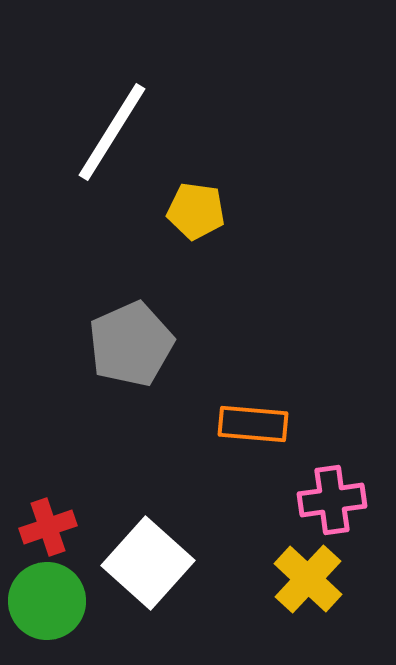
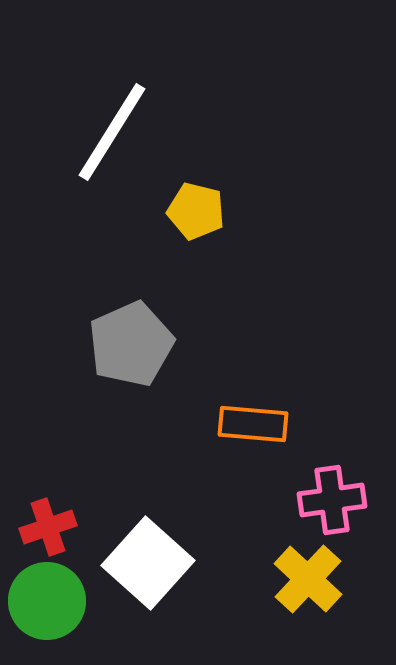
yellow pentagon: rotated 6 degrees clockwise
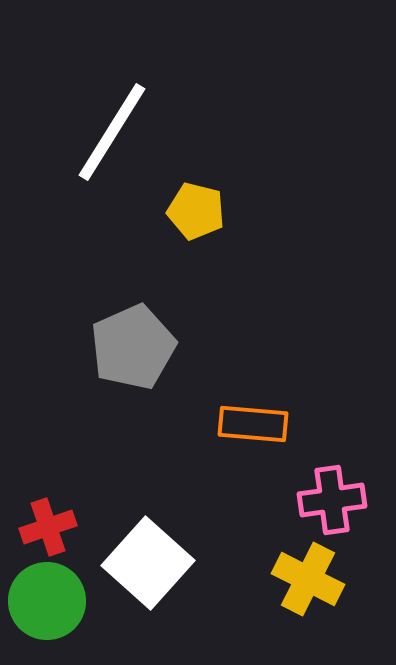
gray pentagon: moved 2 px right, 3 px down
yellow cross: rotated 16 degrees counterclockwise
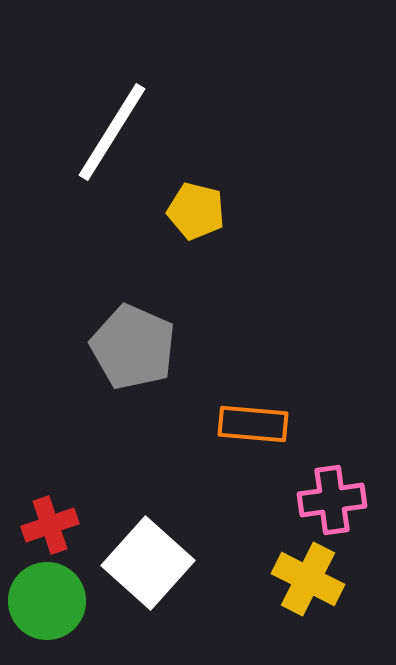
gray pentagon: rotated 24 degrees counterclockwise
red cross: moved 2 px right, 2 px up
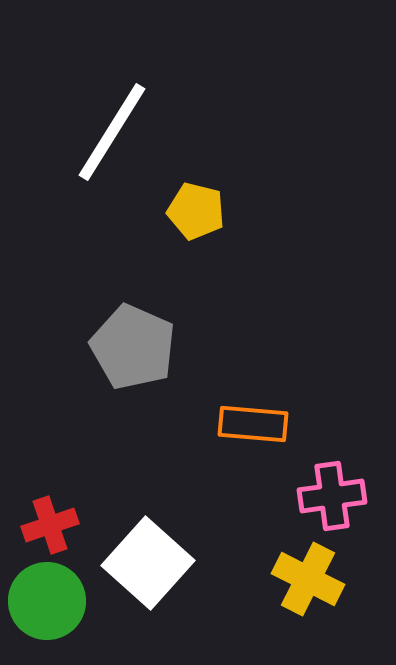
pink cross: moved 4 px up
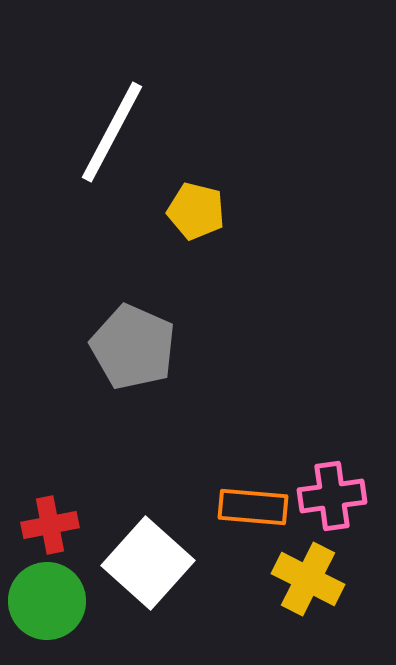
white line: rotated 4 degrees counterclockwise
orange rectangle: moved 83 px down
red cross: rotated 8 degrees clockwise
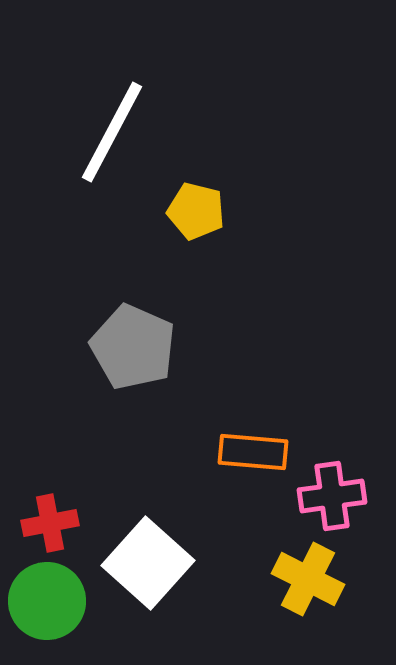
orange rectangle: moved 55 px up
red cross: moved 2 px up
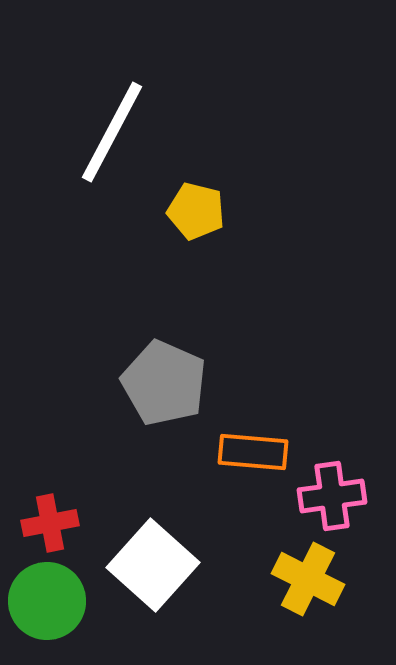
gray pentagon: moved 31 px right, 36 px down
white square: moved 5 px right, 2 px down
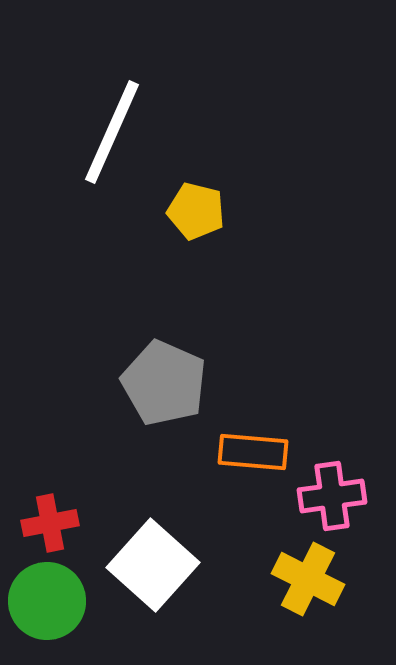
white line: rotated 4 degrees counterclockwise
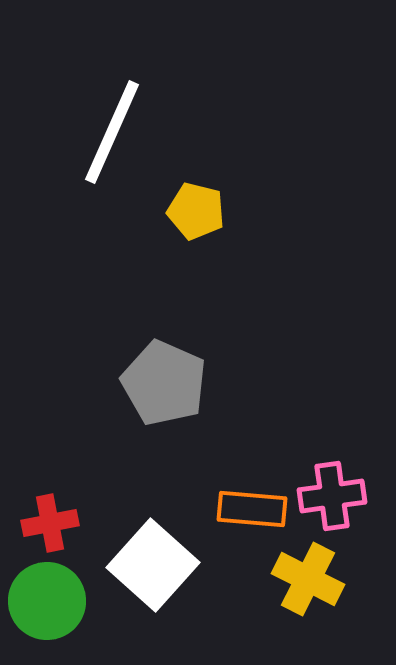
orange rectangle: moved 1 px left, 57 px down
